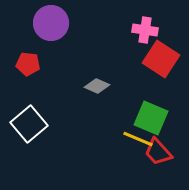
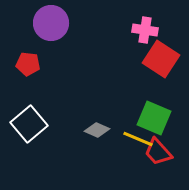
gray diamond: moved 44 px down
green square: moved 3 px right
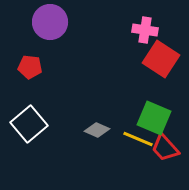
purple circle: moved 1 px left, 1 px up
red pentagon: moved 2 px right, 3 px down
red trapezoid: moved 7 px right, 4 px up
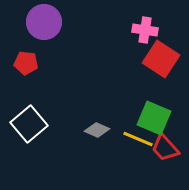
purple circle: moved 6 px left
red pentagon: moved 4 px left, 4 px up
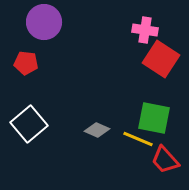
green square: rotated 12 degrees counterclockwise
red trapezoid: moved 12 px down
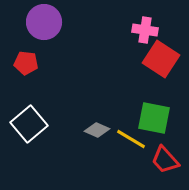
yellow line: moved 7 px left; rotated 8 degrees clockwise
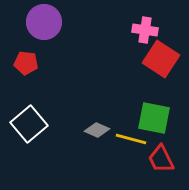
yellow line: rotated 16 degrees counterclockwise
red trapezoid: moved 4 px left, 1 px up; rotated 16 degrees clockwise
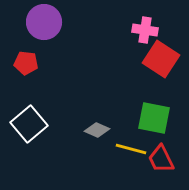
yellow line: moved 10 px down
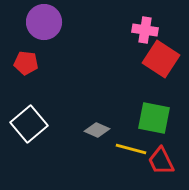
red trapezoid: moved 2 px down
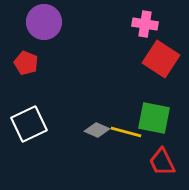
pink cross: moved 6 px up
red pentagon: rotated 15 degrees clockwise
white square: rotated 15 degrees clockwise
yellow line: moved 5 px left, 17 px up
red trapezoid: moved 1 px right, 1 px down
